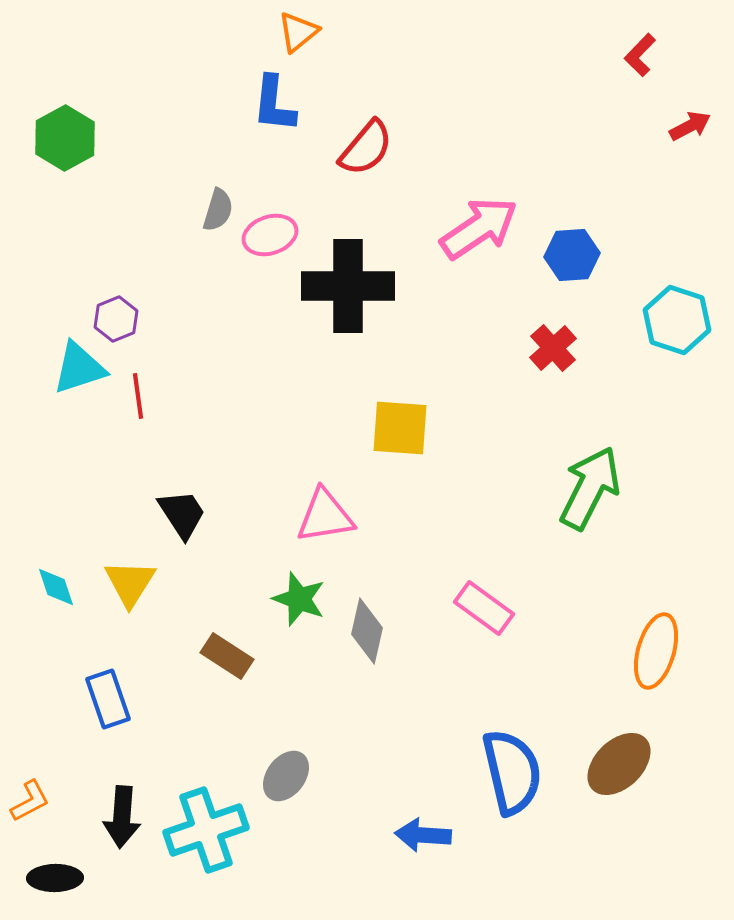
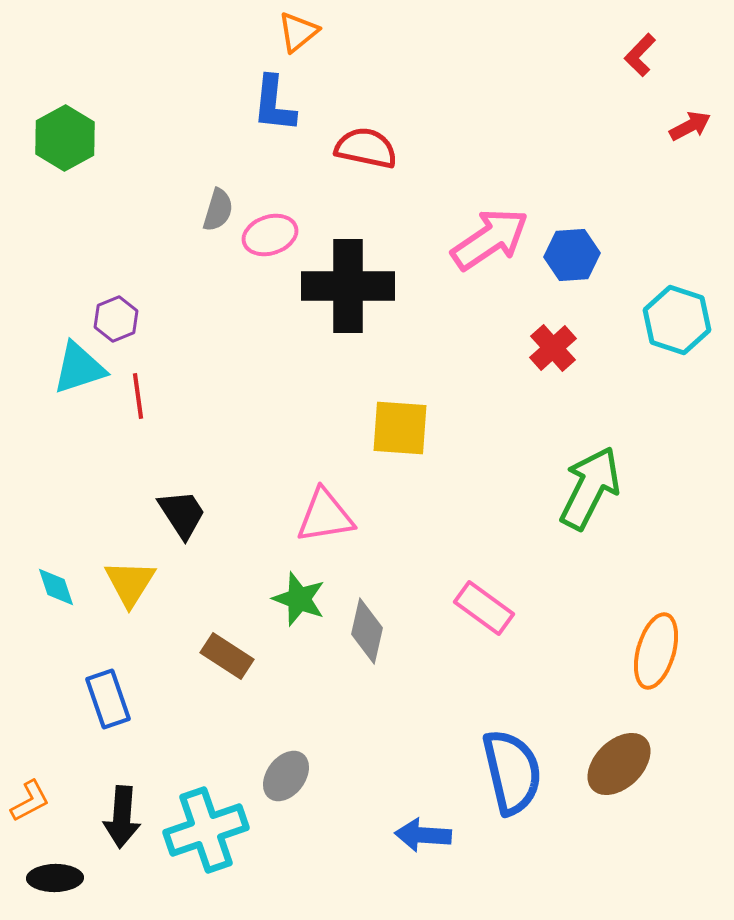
red semicircle: rotated 118 degrees counterclockwise
pink arrow: moved 11 px right, 11 px down
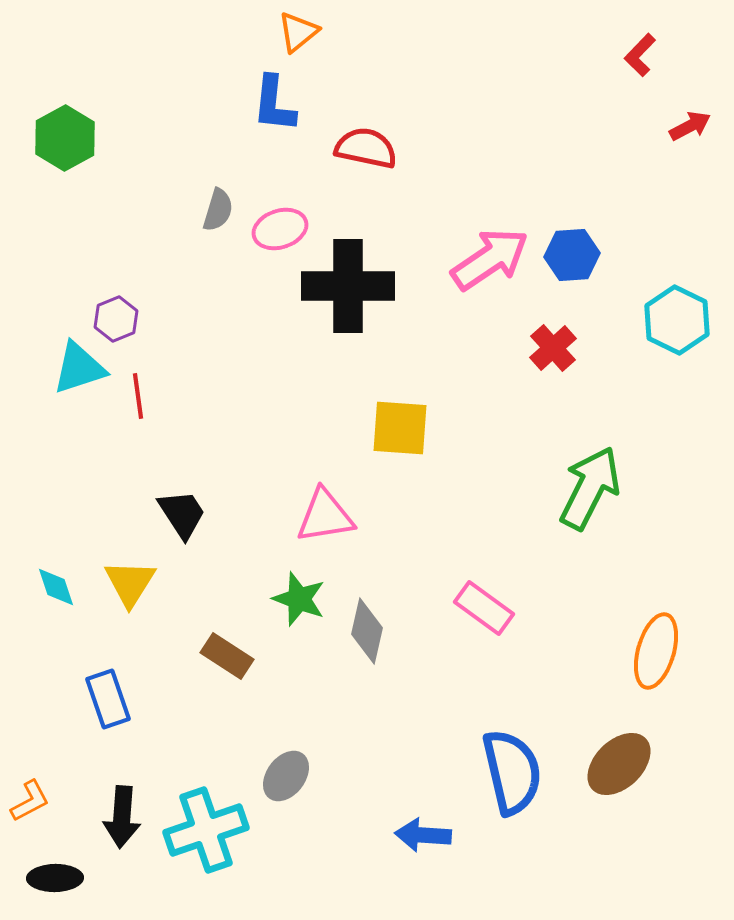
pink ellipse: moved 10 px right, 6 px up
pink arrow: moved 20 px down
cyan hexagon: rotated 8 degrees clockwise
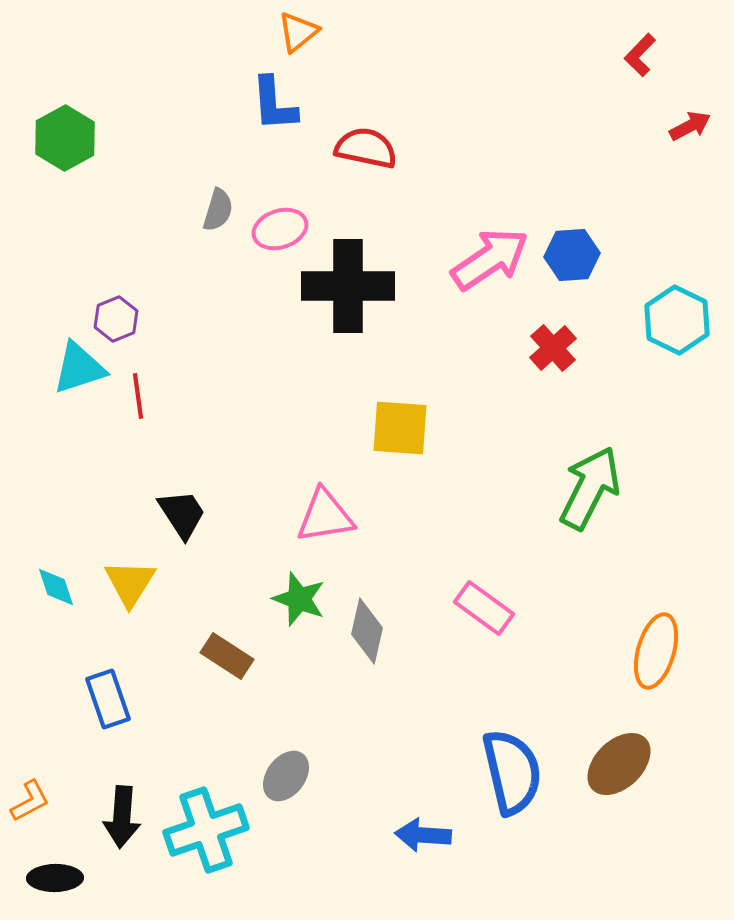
blue L-shape: rotated 10 degrees counterclockwise
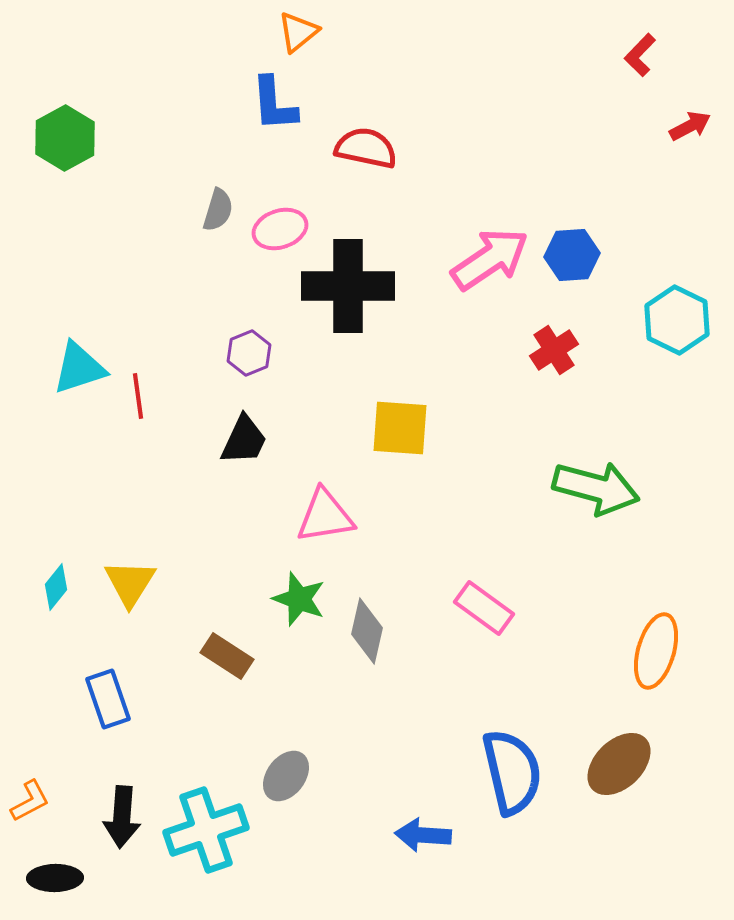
purple hexagon: moved 133 px right, 34 px down
red cross: moved 1 px right, 2 px down; rotated 9 degrees clockwise
green arrow: moved 6 px right; rotated 78 degrees clockwise
black trapezoid: moved 62 px right, 74 px up; rotated 58 degrees clockwise
cyan diamond: rotated 57 degrees clockwise
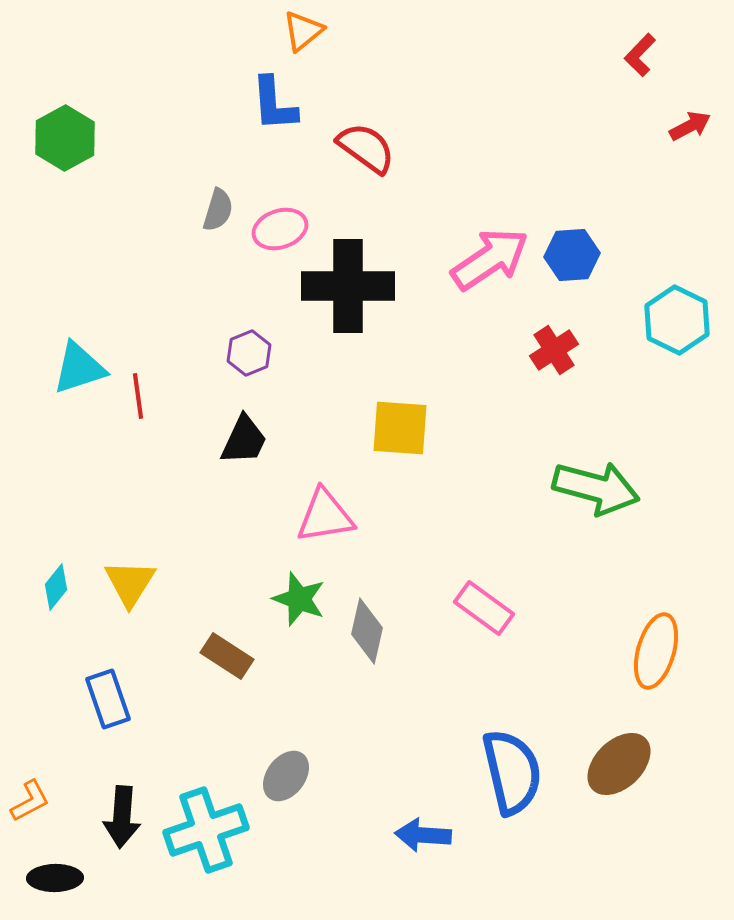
orange triangle: moved 5 px right, 1 px up
red semicircle: rotated 24 degrees clockwise
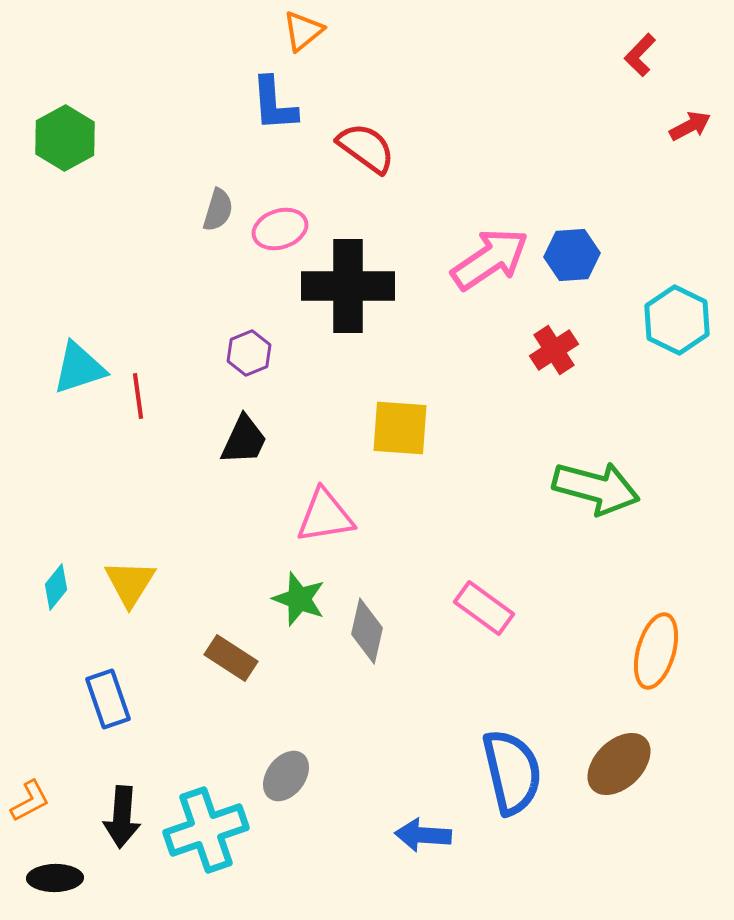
brown rectangle: moved 4 px right, 2 px down
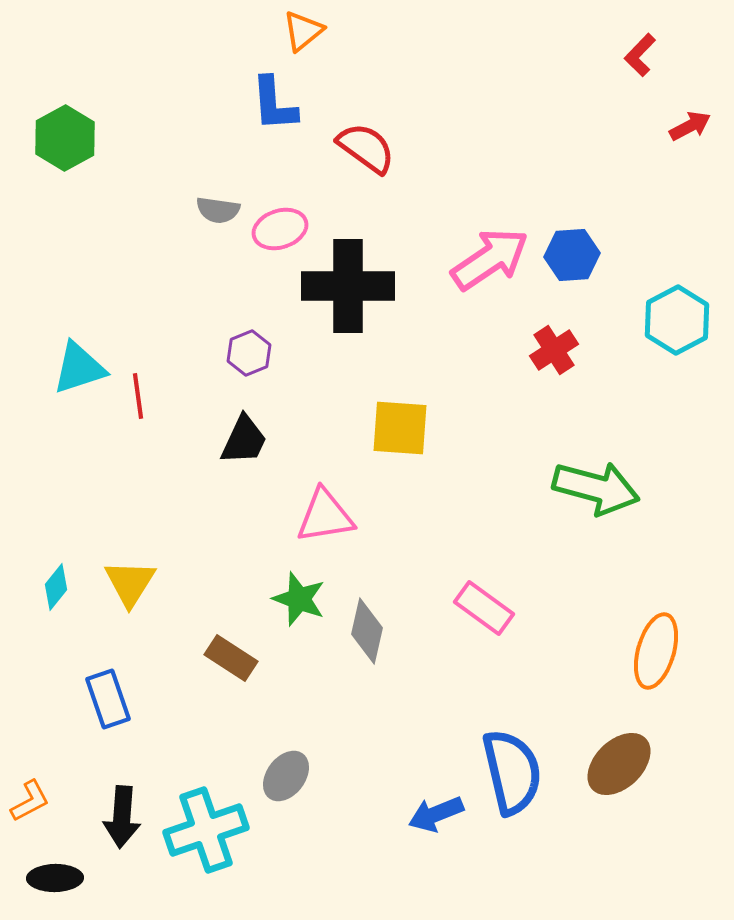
gray semicircle: rotated 81 degrees clockwise
cyan hexagon: rotated 6 degrees clockwise
blue arrow: moved 13 px right, 21 px up; rotated 26 degrees counterclockwise
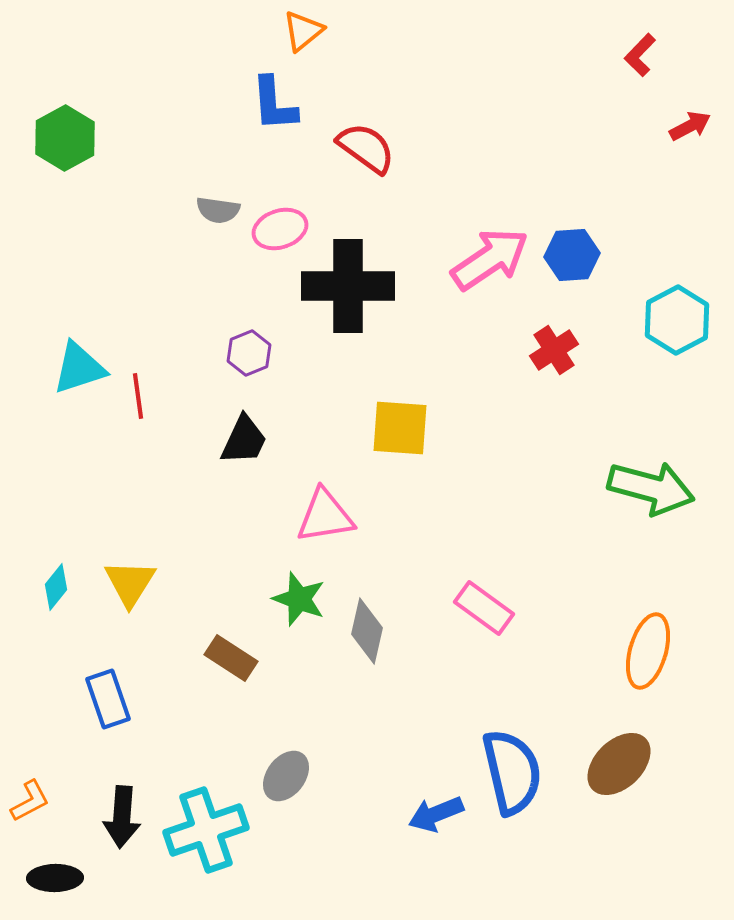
green arrow: moved 55 px right
orange ellipse: moved 8 px left
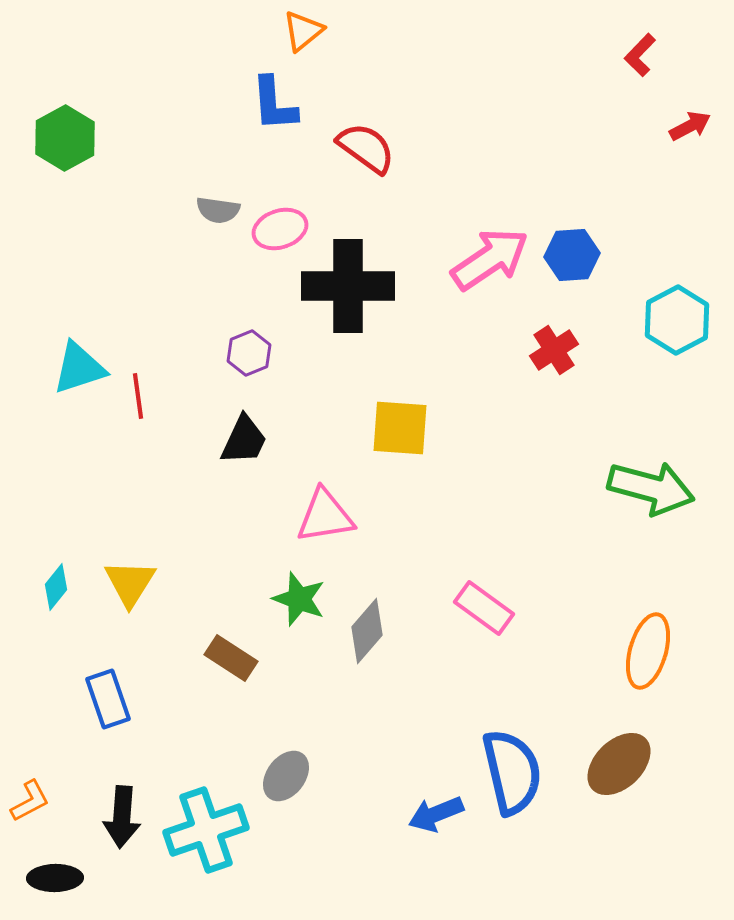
gray diamond: rotated 28 degrees clockwise
